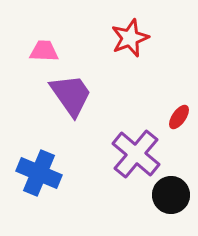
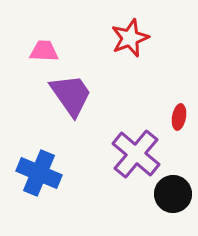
red ellipse: rotated 25 degrees counterclockwise
black circle: moved 2 px right, 1 px up
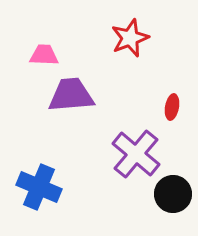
pink trapezoid: moved 4 px down
purple trapezoid: rotated 60 degrees counterclockwise
red ellipse: moved 7 px left, 10 px up
blue cross: moved 14 px down
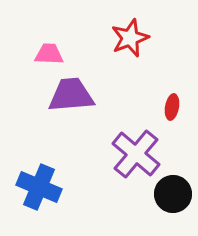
pink trapezoid: moved 5 px right, 1 px up
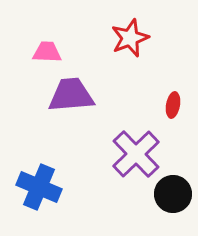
pink trapezoid: moved 2 px left, 2 px up
red ellipse: moved 1 px right, 2 px up
purple cross: rotated 6 degrees clockwise
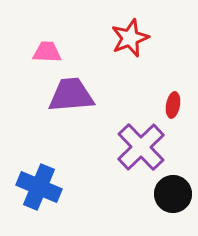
purple cross: moved 5 px right, 7 px up
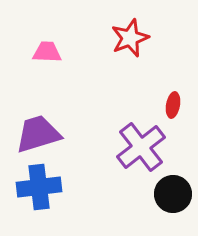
purple trapezoid: moved 33 px left, 39 px down; rotated 12 degrees counterclockwise
purple cross: rotated 6 degrees clockwise
blue cross: rotated 30 degrees counterclockwise
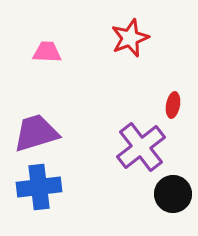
purple trapezoid: moved 2 px left, 1 px up
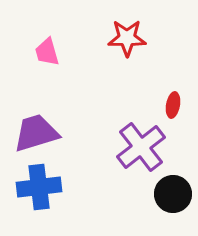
red star: moved 3 px left; rotated 21 degrees clockwise
pink trapezoid: rotated 108 degrees counterclockwise
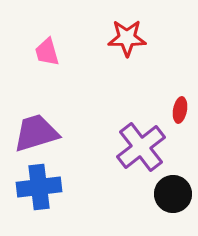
red ellipse: moved 7 px right, 5 px down
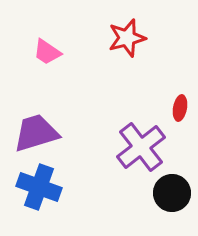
red star: rotated 15 degrees counterclockwise
pink trapezoid: rotated 40 degrees counterclockwise
red ellipse: moved 2 px up
blue cross: rotated 27 degrees clockwise
black circle: moved 1 px left, 1 px up
